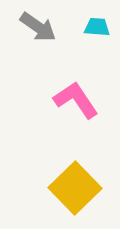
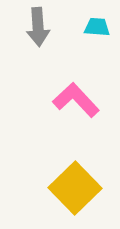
gray arrow: rotated 51 degrees clockwise
pink L-shape: rotated 9 degrees counterclockwise
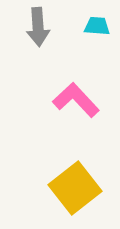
cyan trapezoid: moved 1 px up
yellow square: rotated 6 degrees clockwise
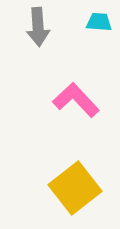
cyan trapezoid: moved 2 px right, 4 px up
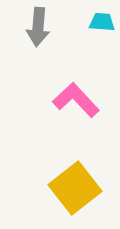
cyan trapezoid: moved 3 px right
gray arrow: rotated 9 degrees clockwise
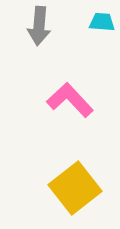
gray arrow: moved 1 px right, 1 px up
pink L-shape: moved 6 px left
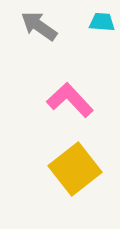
gray arrow: rotated 120 degrees clockwise
yellow square: moved 19 px up
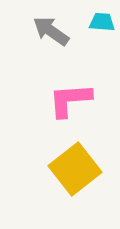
gray arrow: moved 12 px right, 5 px down
pink L-shape: rotated 51 degrees counterclockwise
